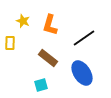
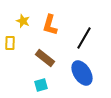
black line: rotated 25 degrees counterclockwise
brown rectangle: moved 3 px left
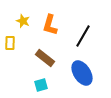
black line: moved 1 px left, 2 px up
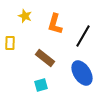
yellow star: moved 2 px right, 5 px up
orange L-shape: moved 5 px right, 1 px up
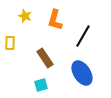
orange L-shape: moved 4 px up
brown rectangle: rotated 18 degrees clockwise
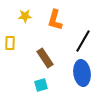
yellow star: rotated 24 degrees counterclockwise
black line: moved 5 px down
blue ellipse: rotated 25 degrees clockwise
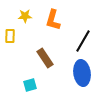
orange L-shape: moved 2 px left
yellow rectangle: moved 7 px up
cyan square: moved 11 px left
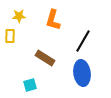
yellow star: moved 6 px left
brown rectangle: rotated 24 degrees counterclockwise
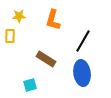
brown rectangle: moved 1 px right, 1 px down
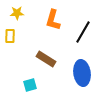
yellow star: moved 2 px left, 3 px up
black line: moved 9 px up
